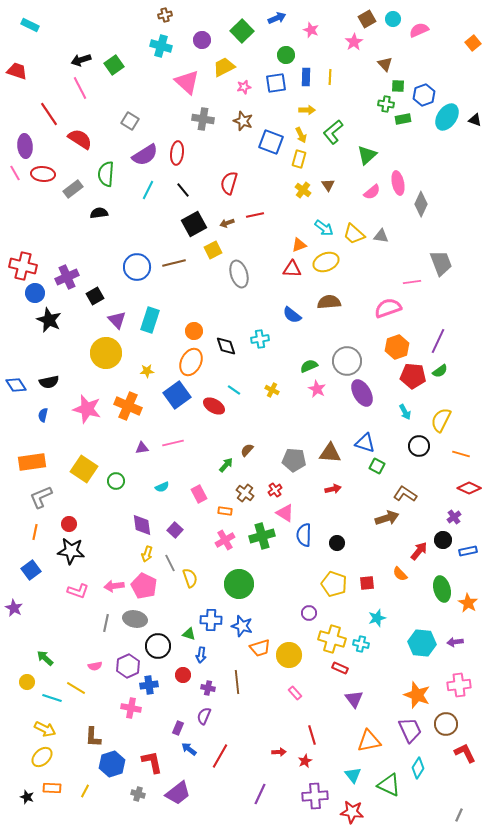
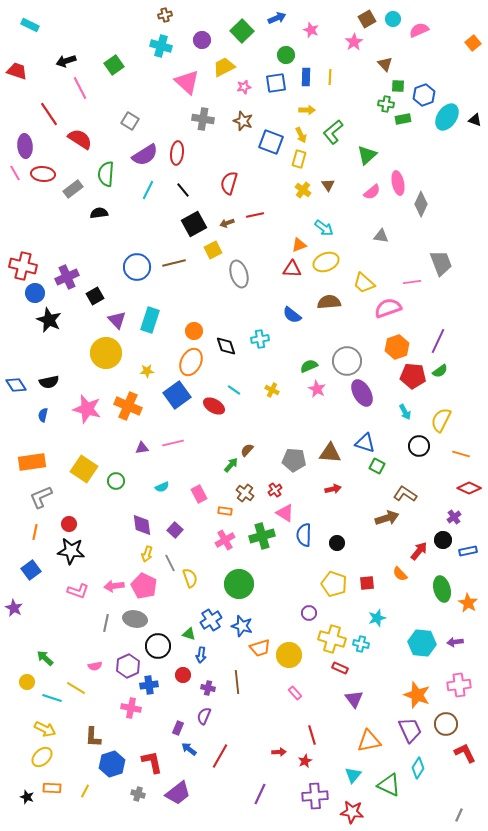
black arrow at (81, 60): moved 15 px left, 1 px down
yellow trapezoid at (354, 234): moved 10 px right, 49 px down
green arrow at (226, 465): moved 5 px right
blue cross at (211, 620): rotated 35 degrees counterclockwise
cyan triangle at (353, 775): rotated 18 degrees clockwise
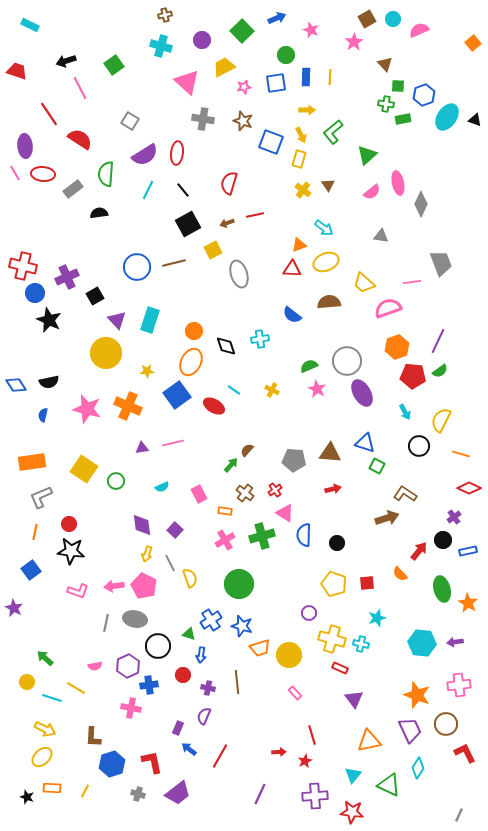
black square at (194, 224): moved 6 px left
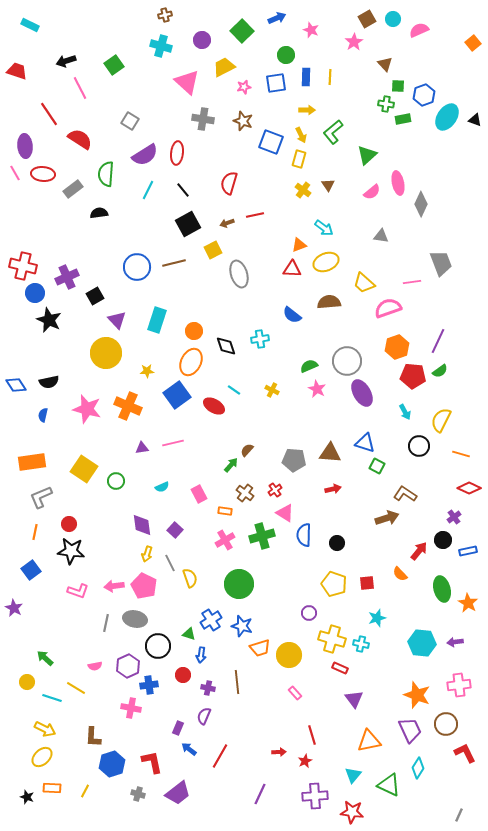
cyan rectangle at (150, 320): moved 7 px right
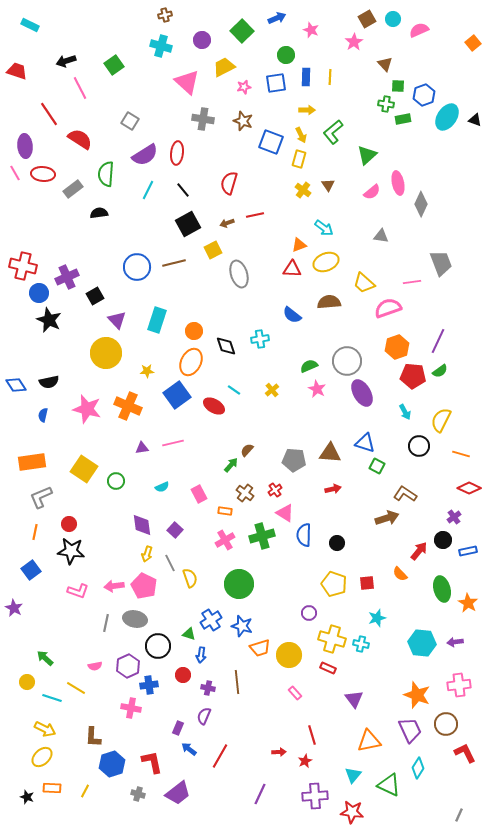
blue circle at (35, 293): moved 4 px right
yellow cross at (272, 390): rotated 24 degrees clockwise
red rectangle at (340, 668): moved 12 px left
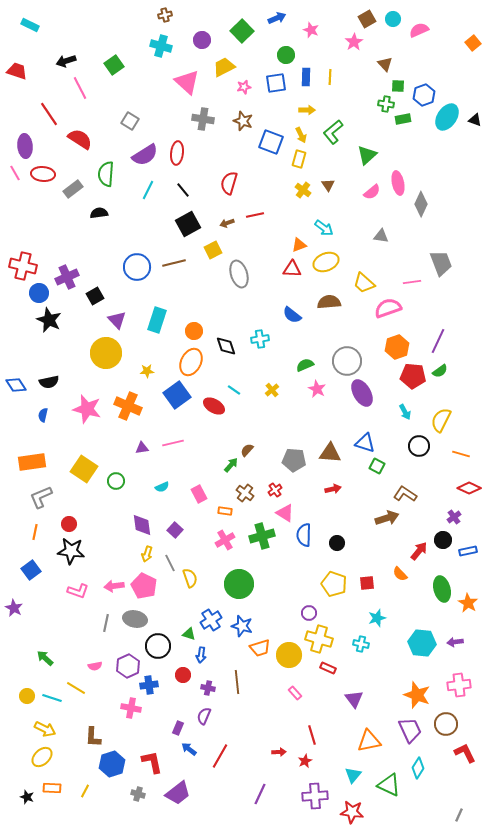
green semicircle at (309, 366): moved 4 px left, 1 px up
yellow cross at (332, 639): moved 13 px left
yellow circle at (27, 682): moved 14 px down
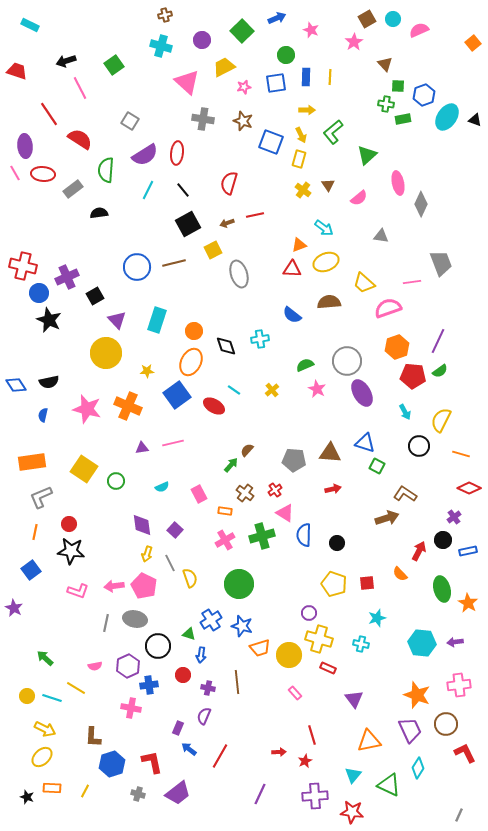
green semicircle at (106, 174): moved 4 px up
pink semicircle at (372, 192): moved 13 px left, 6 px down
red arrow at (419, 551): rotated 12 degrees counterclockwise
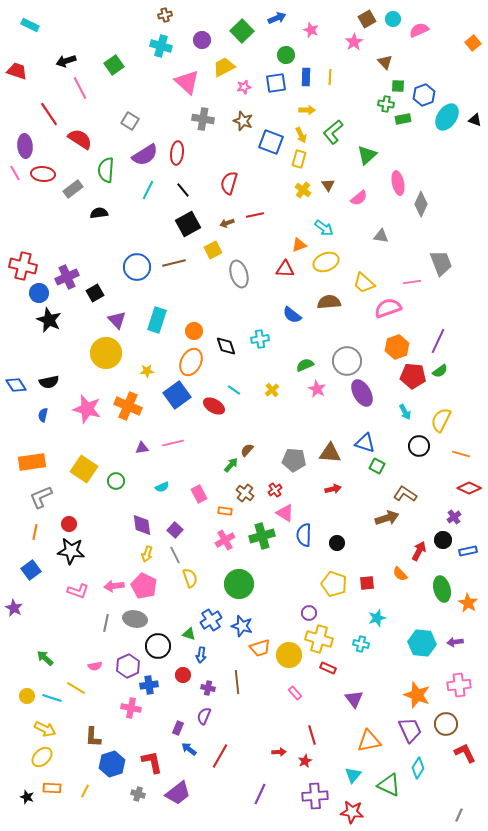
brown triangle at (385, 64): moved 2 px up
red triangle at (292, 269): moved 7 px left
black square at (95, 296): moved 3 px up
gray line at (170, 563): moved 5 px right, 8 px up
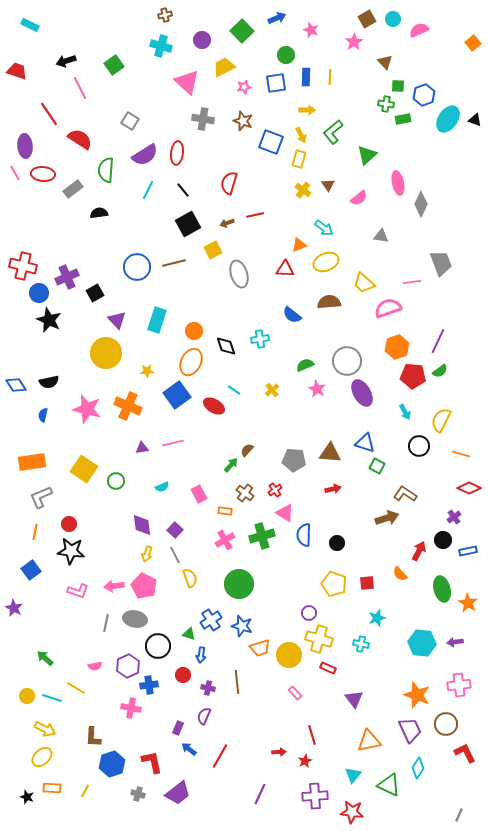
cyan ellipse at (447, 117): moved 1 px right, 2 px down
